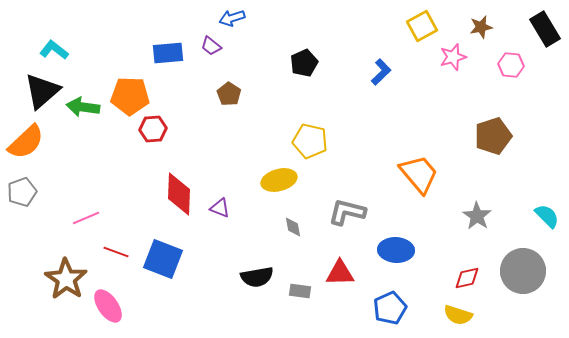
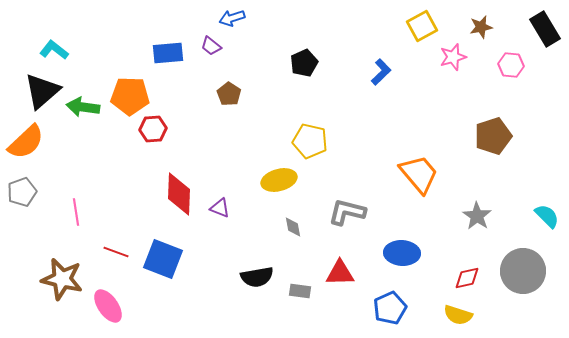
pink line at (86, 218): moved 10 px left, 6 px up; rotated 76 degrees counterclockwise
blue ellipse at (396, 250): moved 6 px right, 3 px down
brown star at (66, 279): moved 4 px left; rotated 21 degrees counterclockwise
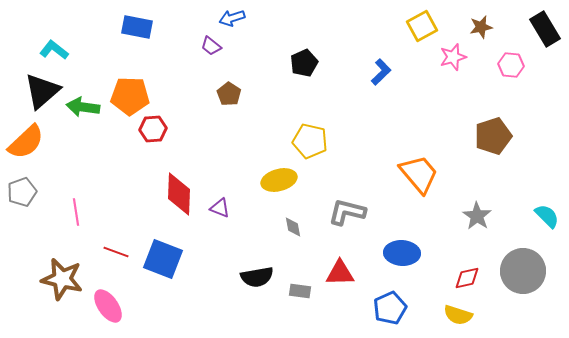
blue rectangle at (168, 53): moved 31 px left, 26 px up; rotated 16 degrees clockwise
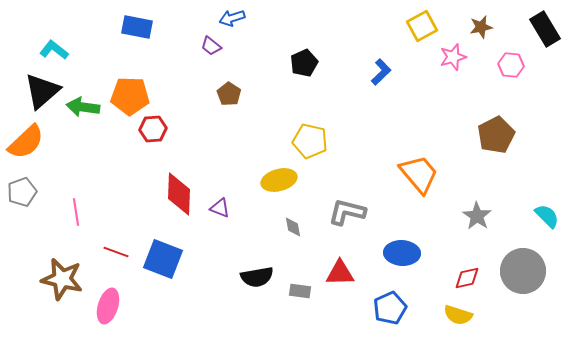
brown pentagon at (493, 136): moved 3 px right, 1 px up; rotated 9 degrees counterclockwise
pink ellipse at (108, 306): rotated 52 degrees clockwise
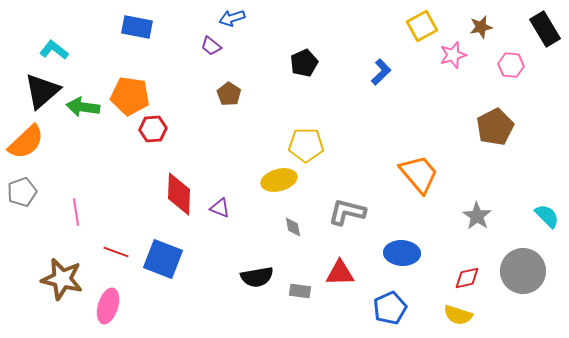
pink star at (453, 57): moved 2 px up
orange pentagon at (130, 96): rotated 6 degrees clockwise
brown pentagon at (496, 135): moved 1 px left, 8 px up
yellow pentagon at (310, 141): moved 4 px left, 4 px down; rotated 12 degrees counterclockwise
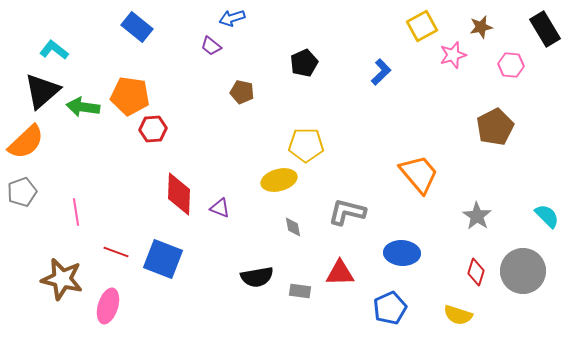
blue rectangle at (137, 27): rotated 28 degrees clockwise
brown pentagon at (229, 94): moved 13 px right, 2 px up; rotated 20 degrees counterclockwise
red diamond at (467, 278): moved 9 px right, 6 px up; rotated 60 degrees counterclockwise
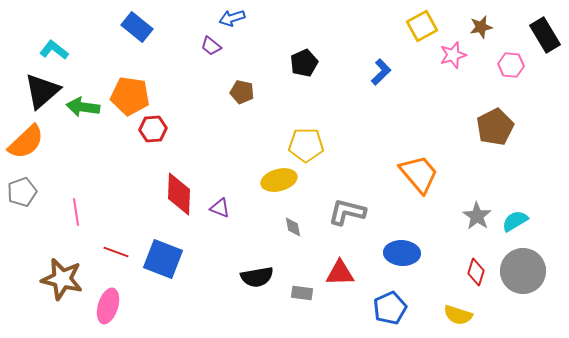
black rectangle at (545, 29): moved 6 px down
cyan semicircle at (547, 216): moved 32 px left, 5 px down; rotated 76 degrees counterclockwise
gray rectangle at (300, 291): moved 2 px right, 2 px down
